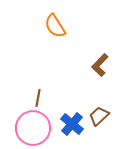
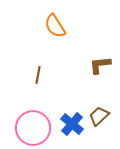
brown L-shape: rotated 40 degrees clockwise
brown line: moved 23 px up
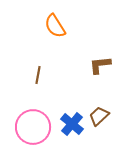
pink circle: moved 1 px up
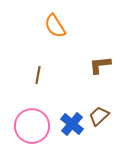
pink circle: moved 1 px left, 1 px up
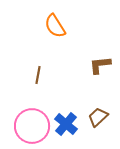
brown trapezoid: moved 1 px left, 1 px down
blue cross: moved 6 px left
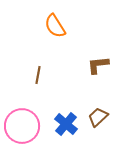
brown L-shape: moved 2 px left
pink circle: moved 10 px left
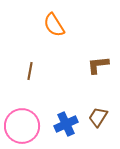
orange semicircle: moved 1 px left, 1 px up
brown line: moved 8 px left, 4 px up
brown trapezoid: rotated 15 degrees counterclockwise
blue cross: rotated 25 degrees clockwise
